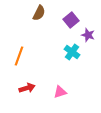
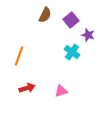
brown semicircle: moved 6 px right, 2 px down
pink triangle: moved 1 px right, 1 px up
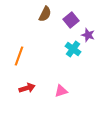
brown semicircle: moved 1 px up
cyan cross: moved 1 px right, 3 px up
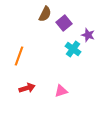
purple square: moved 7 px left, 3 px down
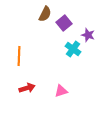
orange line: rotated 18 degrees counterclockwise
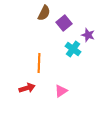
brown semicircle: moved 1 px left, 1 px up
orange line: moved 20 px right, 7 px down
pink triangle: rotated 16 degrees counterclockwise
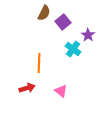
purple square: moved 1 px left, 1 px up
purple star: rotated 16 degrees clockwise
pink triangle: rotated 48 degrees counterclockwise
